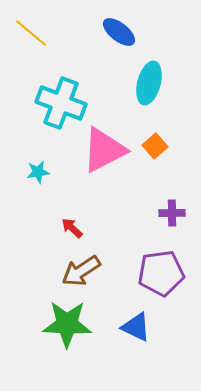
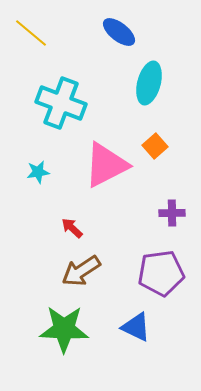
pink triangle: moved 2 px right, 15 px down
green star: moved 3 px left, 5 px down
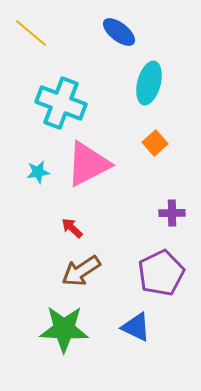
orange square: moved 3 px up
pink triangle: moved 18 px left, 1 px up
purple pentagon: rotated 18 degrees counterclockwise
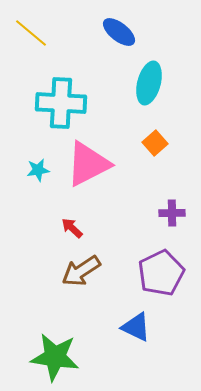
cyan cross: rotated 18 degrees counterclockwise
cyan star: moved 2 px up
green star: moved 9 px left, 28 px down; rotated 6 degrees clockwise
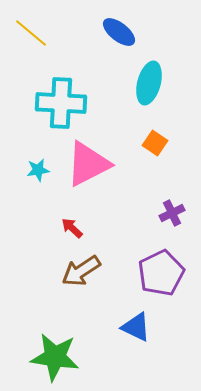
orange square: rotated 15 degrees counterclockwise
purple cross: rotated 25 degrees counterclockwise
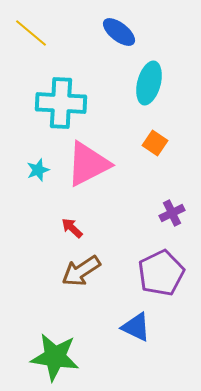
cyan star: rotated 10 degrees counterclockwise
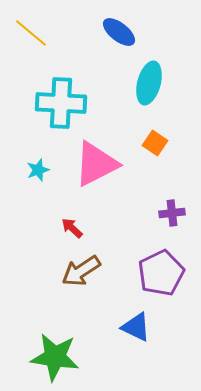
pink triangle: moved 8 px right
purple cross: rotated 20 degrees clockwise
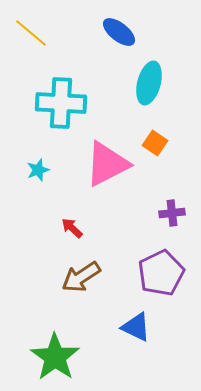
pink triangle: moved 11 px right
brown arrow: moved 6 px down
green star: rotated 27 degrees clockwise
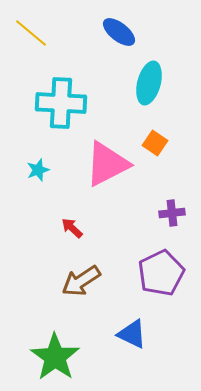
brown arrow: moved 4 px down
blue triangle: moved 4 px left, 7 px down
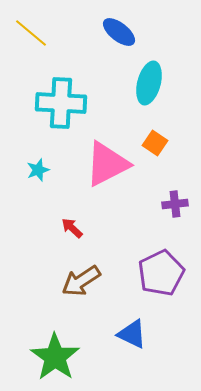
purple cross: moved 3 px right, 9 px up
